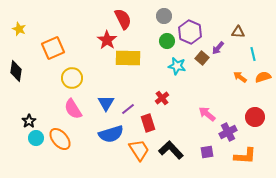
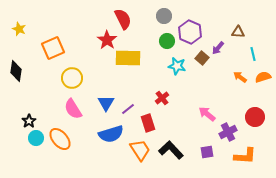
orange trapezoid: moved 1 px right
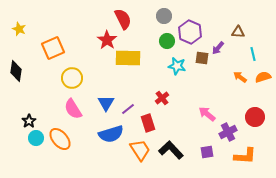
brown square: rotated 32 degrees counterclockwise
